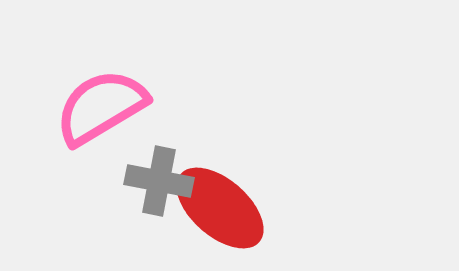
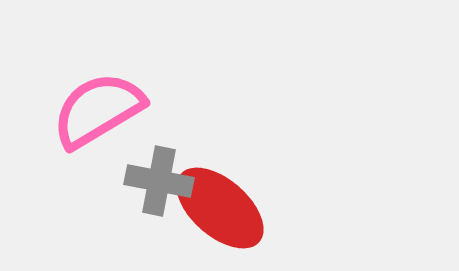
pink semicircle: moved 3 px left, 3 px down
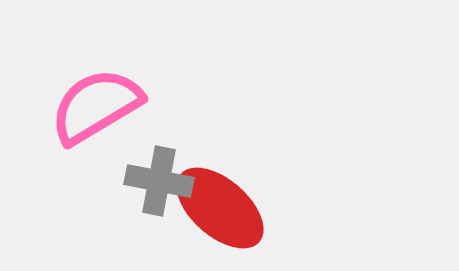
pink semicircle: moved 2 px left, 4 px up
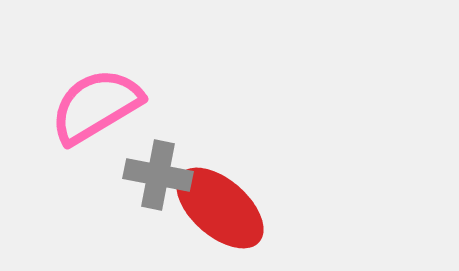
gray cross: moved 1 px left, 6 px up
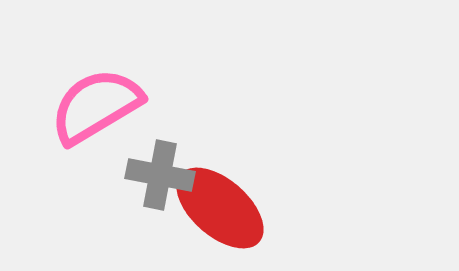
gray cross: moved 2 px right
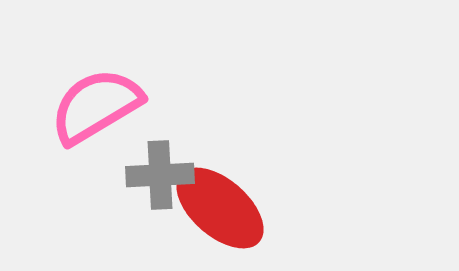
gray cross: rotated 14 degrees counterclockwise
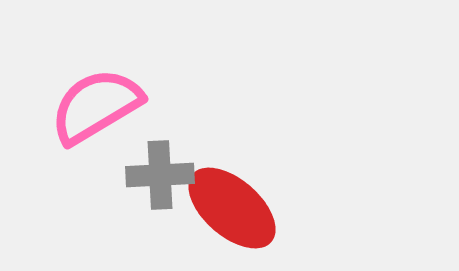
red ellipse: moved 12 px right
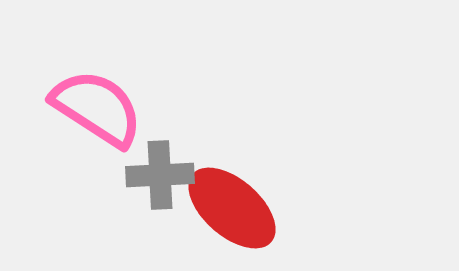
pink semicircle: moved 1 px right, 2 px down; rotated 64 degrees clockwise
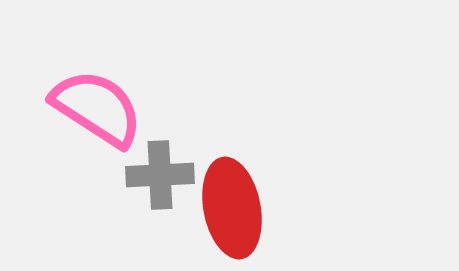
red ellipse: rotated 38 degrees clockwise
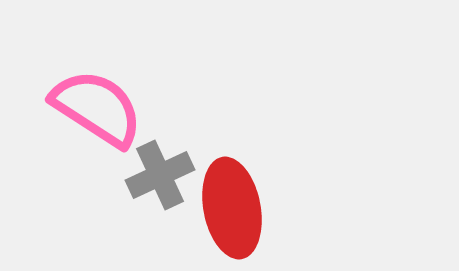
gray cross: rotated 22 degrees counterclockwise
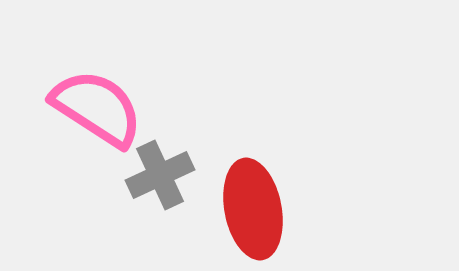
red ellipse: moved 21 px right, 1 px down
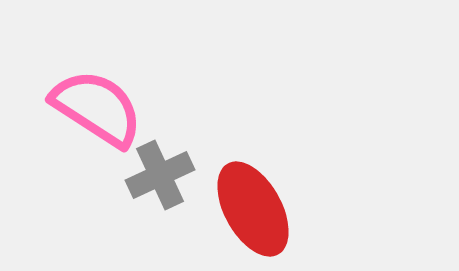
red ellipse: rotated 18 degrees counterclockwise
